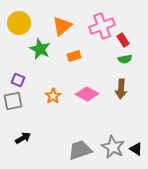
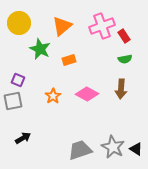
red rectangle: moved 1 px right, 4 px up
orange rectangle: moved 5 px left, 4 px down
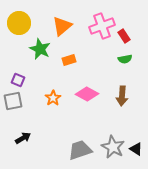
brown arrow: moved 1 px right, 7 px down
orange star: moved 2 px down
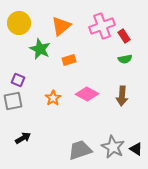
orange triangle: moved 1 px left
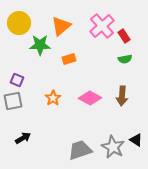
pink cross: rotated 20 degrees counterclockwise
green star: moved 4 px up; rotated 25 degrees counterclockwise
orange rectangle: moved 1 px up
purple square: moved 1 px left
pink diamond: moved 3 px right, 4 px down
black triangle: moved 9 px up
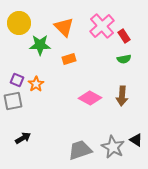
orange triangle: moved 3 px right, 1 px down; rotated 35 degrees counterclockwise
green semicircle: moved 1 px left
orange star: moved 17 px left, 14 px up
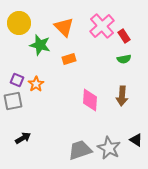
green star: rotated 15 degrees clockwise
pink diamond: moved 2 px down; rotated 65 degrees clockwise
gray star: moved 4 px left, 1 px down
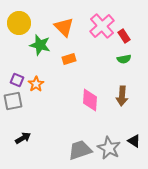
black triangle: moved 2 px left, 1 px down
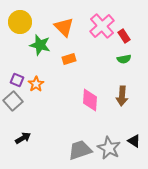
yellow circle: moved 1 px right, 1 px up
gray square: rotated 30 degrees counterclockwise
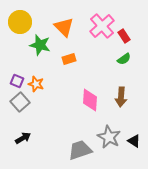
green semicircle: rotated 24 degrees counterclockwise
purple square: moved 1 px down
orange star: rotated 21 degrees counterclockwise
brown arrow: moved 1 px left, 1 px down
gray square: moved 7 px right, 1 px down
gray star: moved 11 px up
